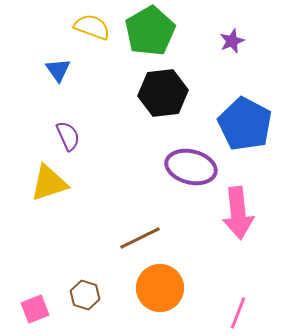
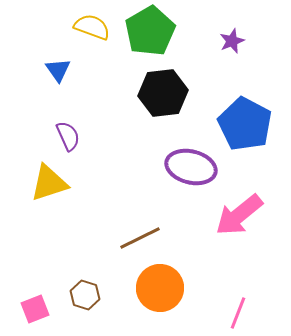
pink arrow: moved 1 px right, 2 px down; rotated 57 degrees clockwise
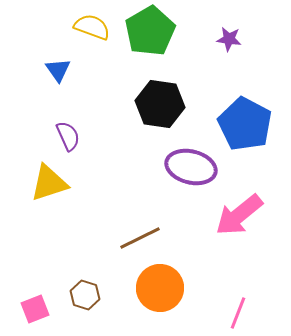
purple star: moved 3 px left, 2 px up; rotated 30 degrees clockwise
black hexagon: moved 3 px left, 11 px down; rotated 15 degrees clockwise
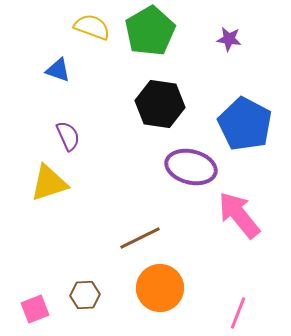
blue triangle: rotated 36 degrees counterclockwise
pink arrow: rotated 90 degrees clockwise
brown hexagon: rotated 20 degrees counterclockwise
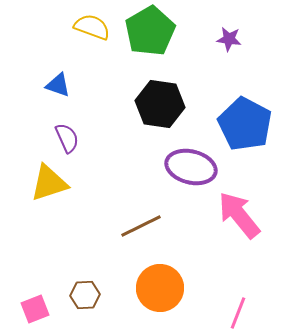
blue triangle: moved 15 px down
purple semicircle: moved 1 px left, 2 px down
brown line: moved 1 px right, 12 px up
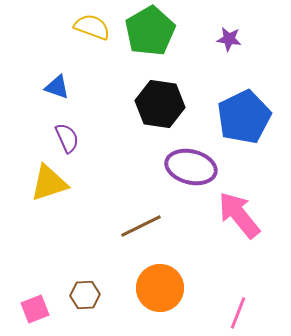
blue triangle: moved 1 px left, 2 px down
blue pentagon: moved 1 px left, 7 px up; rotated 18 degrees clockwise
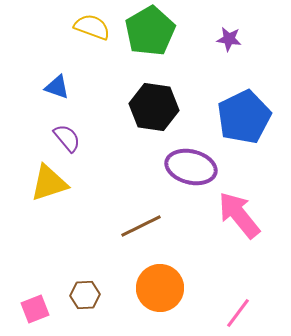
black hexagon: moved 6 px left, 3 px down
purple semicircle: rotated 16 degrees counterclockwise
pink line: rotated 16 degrees clockwise
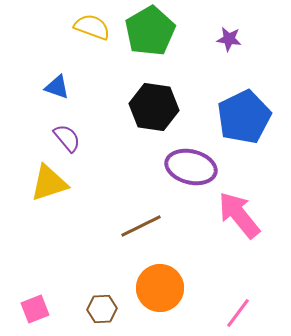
brown hexagon: moved 17 px right, 14 px down
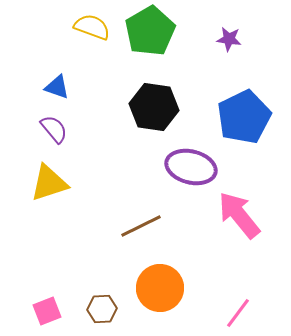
purple semicircle: moved 13 px left, 9 px up
pink square: moved 12 px right, 2 px down
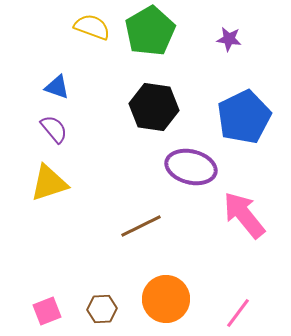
pink arrow: moved 5 px right
orange circle: moved 6 px right, 11 px down
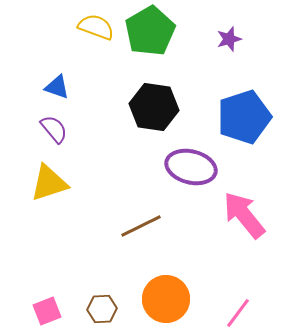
yellow semicircle: moved 4 px right
purple star: rotated 25 degrees counterclockwise
blue pentagon: rotated 8 degrees clockwise
